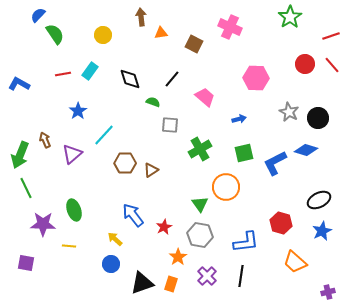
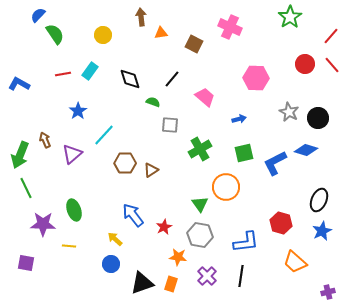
red line at (331, 36): rotated 30 degrees counterclockwise
black ellipse at (319, 200): rotated 40 degrees counterclockwise
orange star at (178, 257): rotated 30 degrees counterclockwise
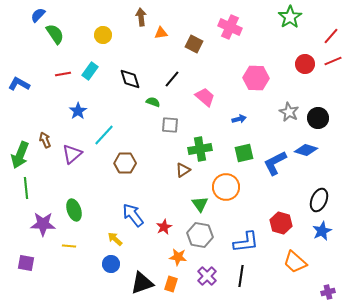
red line at (332, 65): moved 1 px right, 4 px up; rotated 72 degrees counterclockwise
green cross at (200, 149): rotated 20 degrees clockwise
brown triangle at (151, 170): moved 32 px right
green line at (26, 188): rotated 20 degrees clockwise
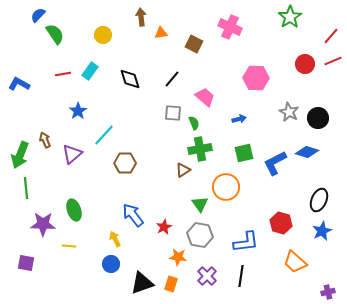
green semicircle at (153, 102): moved 41 px right, 21 px down; rotated 48 degrees clockwise
gray square at (170, 125): moved 3 px right, 12 px up
blue diamond at (306, 150): moved 1 px right, 2 px down
yellow arrow at (115, 239): rotated 21 degrees clockwise
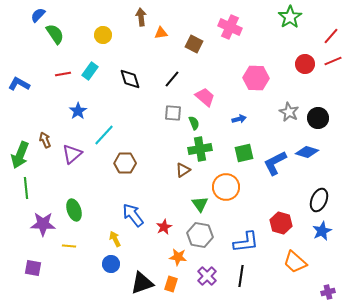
purple square at (26, 263): moved 7 px right, 5 px down
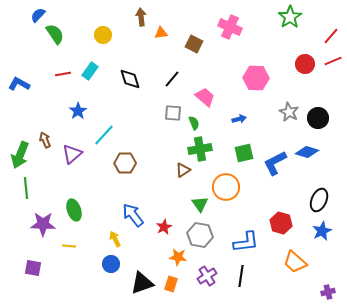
purple cross at (207, 276): rotated 12 degrees clockwise
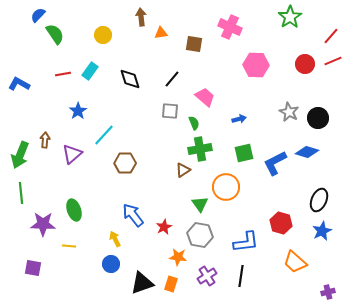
brown square at (194, 44): rotated 18 degrees counterclockwise
pink hexagon at (256, 78): moved 13 px up
gray square at (173, 113): moved 3 px left, 2 px up
brown arrow at (45, 140): rotated 28 degrees clockwise
green line at (26, 188): moved 5 px left, 5 px down
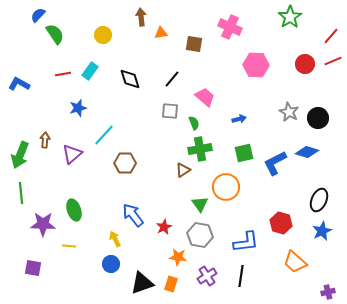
blue star at (78, 111): moved 3 px up; rotated 18 degrees clockwise
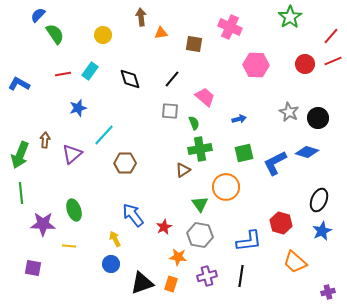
blue L-shape at (246, 242): moved 3 px right, 1 px up
purple cross at (207, 276): rotated 18 degrees clockwise
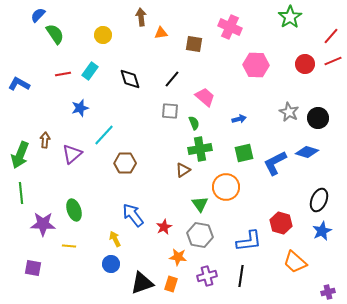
blue star at (78, 108): moved 2 px right
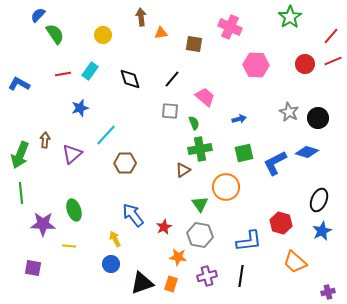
cyan line at (104, 135): moved 2 px right
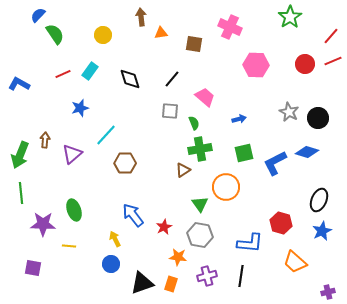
red line at (63, 74): rotated 14 degrees counterclockwise
blue L-shape at (249, 241): moved 1 px right, 2 px down; rotated 12 degrees clockwise
